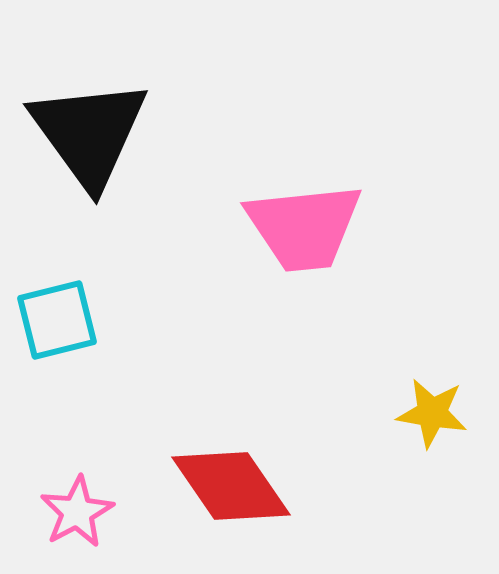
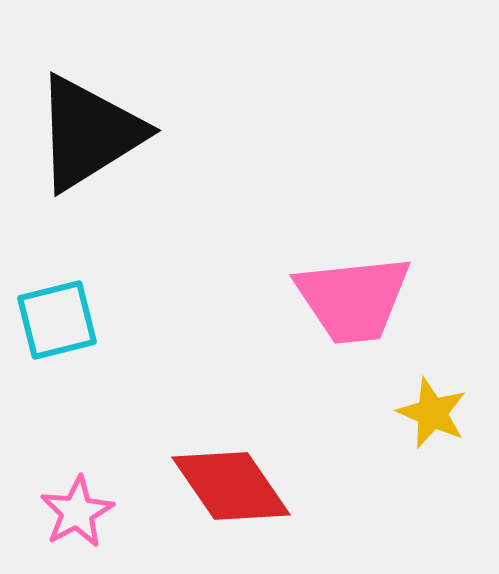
black triangle: rotated 34 degrees clockwise
pink trapezoid: moved 49 px right, 72 px down
yellow star: rotated 14 degrees clockwise
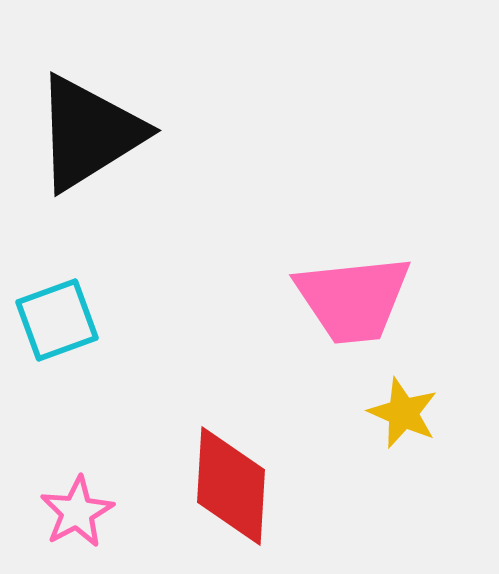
cyan square: rotated 6 degrees counterclockwise
yellow star: moved 29 px left
red diamond: rotated 38 degrees clockwise
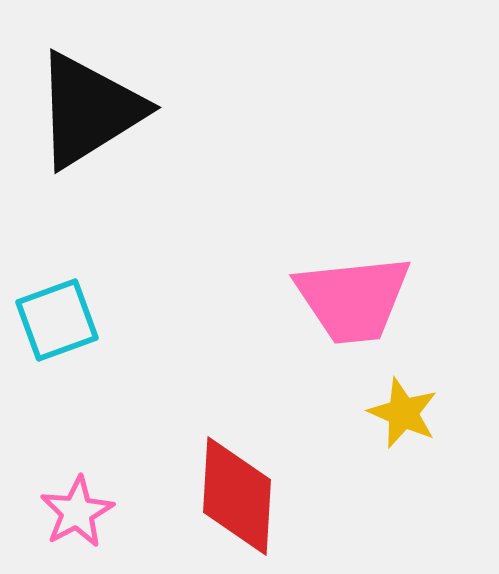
black triangle: moved 23 px up
red diamond: moved 6 px right, 10 px down
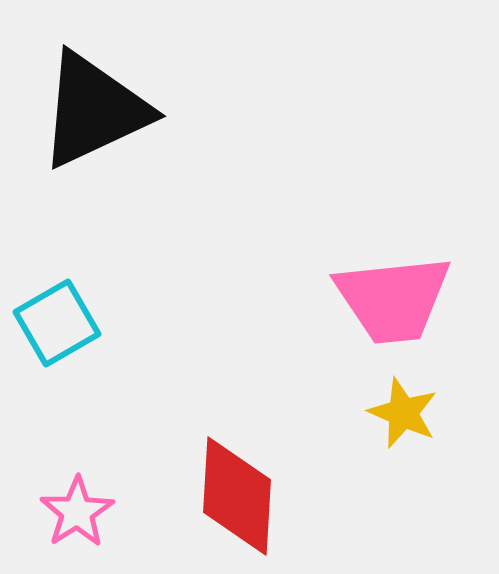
black triangle: moved 5 px right; rotated 7 degrees clockwise
pink trapezoid: moved 40 px right
cyan square: moved 3 px down; rotated 10 degrees counterclockwise
pink star: rotated 4 degrees counterclockwise
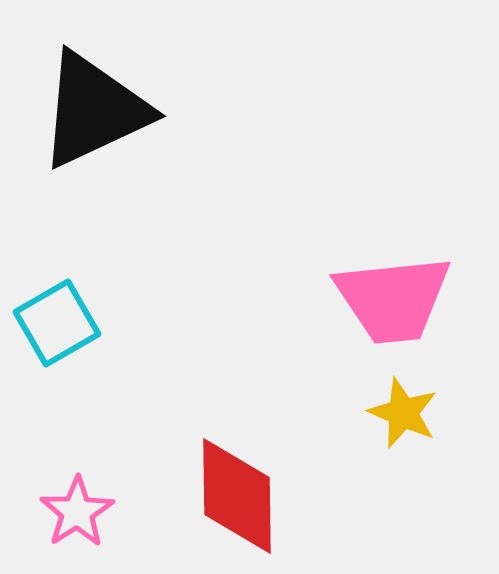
red diamond: rotated 4 degrees counterclockwise
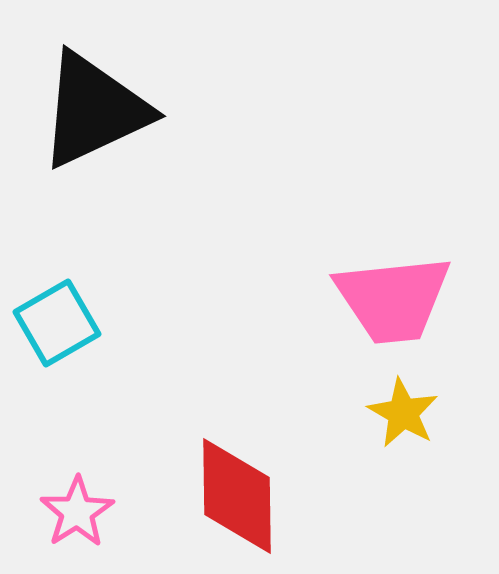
yellow star: rotated 6 degrees clockwise
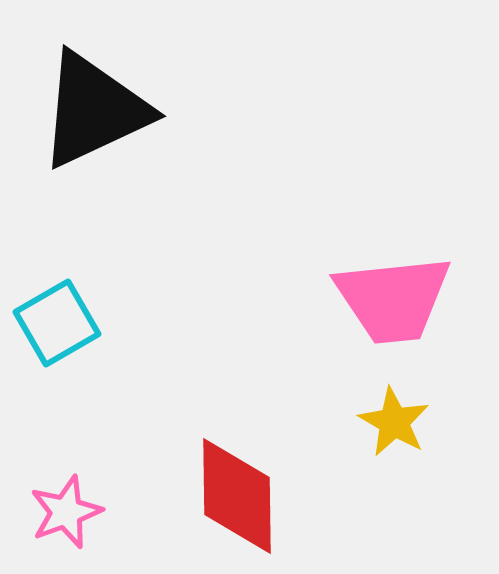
yellow star: moved 9 px left, 9 px down
pink star: moved 11 px left; rotated 12 degrees clockwise
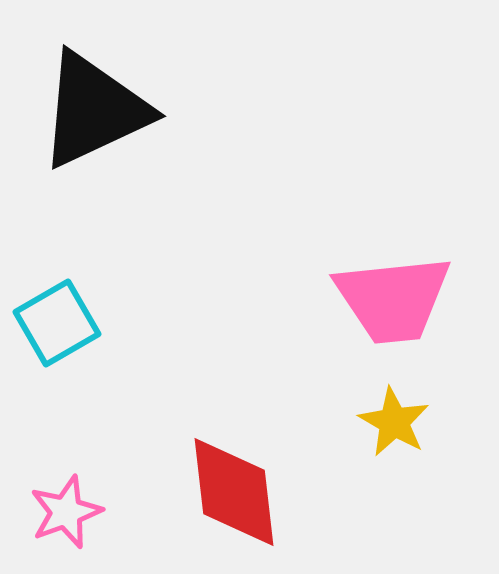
red diamond: moved 3 px left, 4 px up; rotated 6 degrees counterclockwise
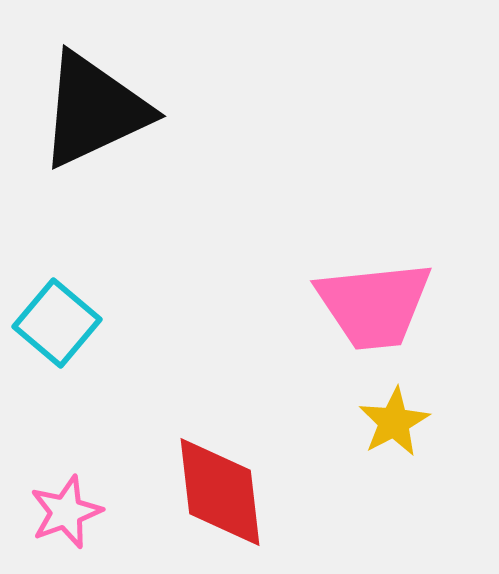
pink trapezoid: moved 19 px left, 6 px down
cyan square: rotated 20 degrees counterclockwise
yellow star: rotated 14 degrees clockwise
red diamond: moved 14 px left
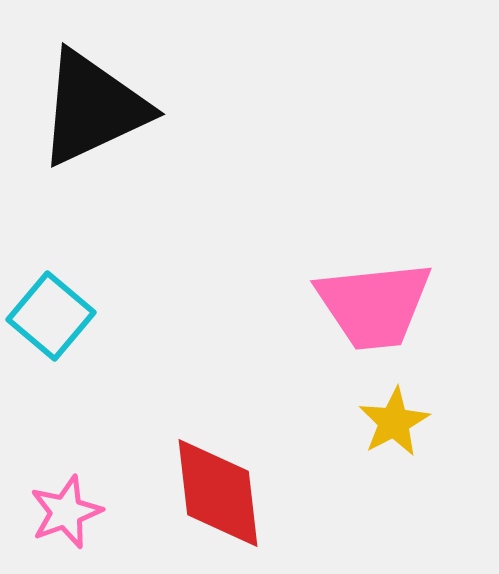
black triangle: moved 1 px left, 2 px up
cyan square: moved 6 px left, 7 px up
red diamond: moved 2 px left, 1 px down
